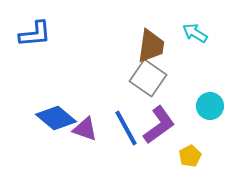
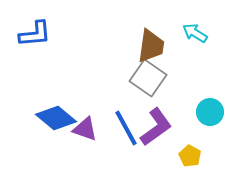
cyan circle: moved 6 px down
purple L-shape: moved 3 px left, 2 px down
yellow pentagon: rotated 15 degrees counterclockwise
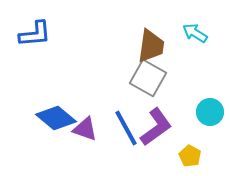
gray square: rotated 6 degrees counterclockwise
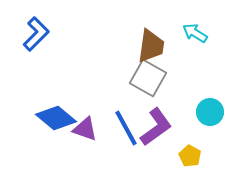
blue L-shape: moved 1 px right; rotated 40 degrees counterclockwise
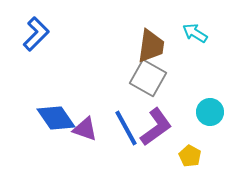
blue diamond: rotated 15 degrees clockwise
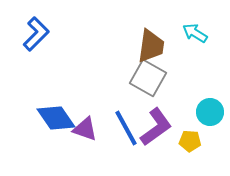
yellow pentagon: moved 15 px up; rotated 25 degrees counterclockwise
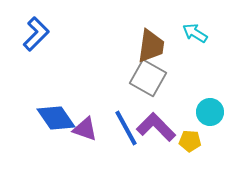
purple L-shape: rotated 99 degrees counterclockwise
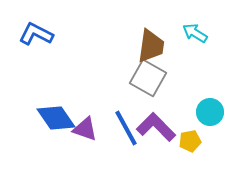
blue L-shape: rotated 108 degrees counterclockwise
yellow pentagon: rotated 15 degrees counterclockwise
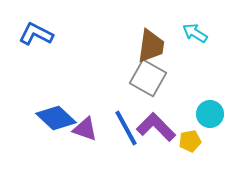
cyan circle: moved 2 px down
blue diamond: rotated 12 degrees counterclockwise
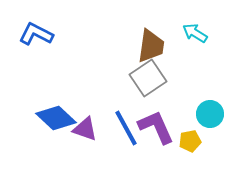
gray square: rotated 27 degrees clockwise
purple L-shape: rotated 21 degrees clockwise
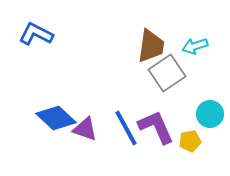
cyan arrow: moved 13 px down; rotated 50 degrees counterclockwise
gray square: moved 19 px right, 5 px up
